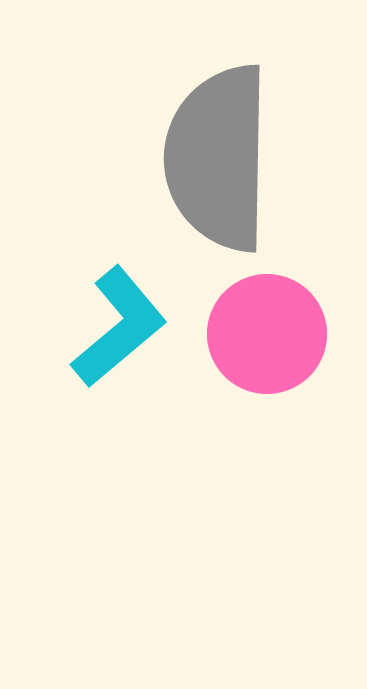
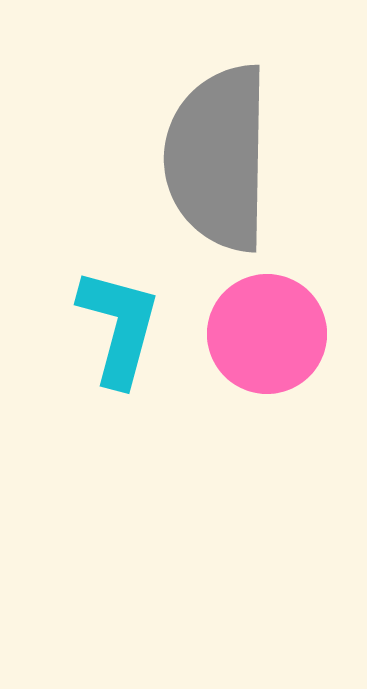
cyan L-shape: rotated 35 degrees counterclockwise
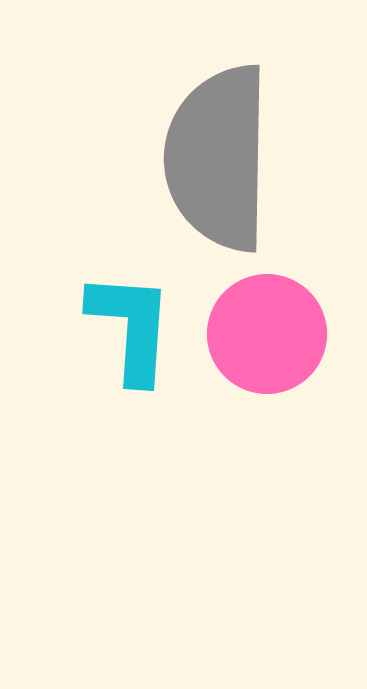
cyan L-shape: moved 12 px right; rotated 11 degrees counterclockwise
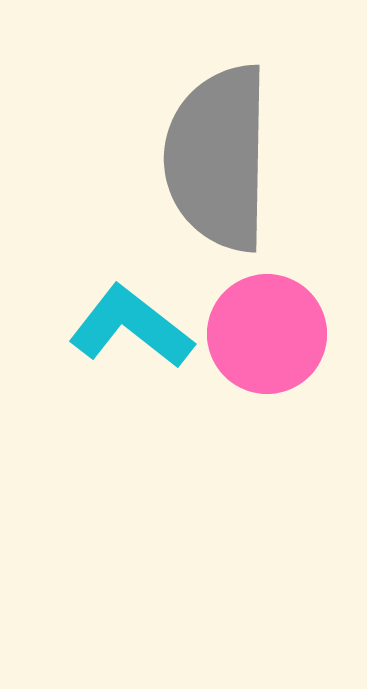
cyan L-shape: rotated 56 degrees counterclockwise
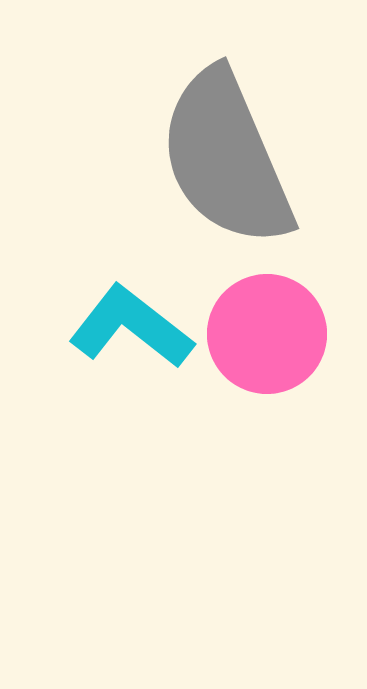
gray semicircle: moved 8 px right; rotated 24 degrees counterclockwise
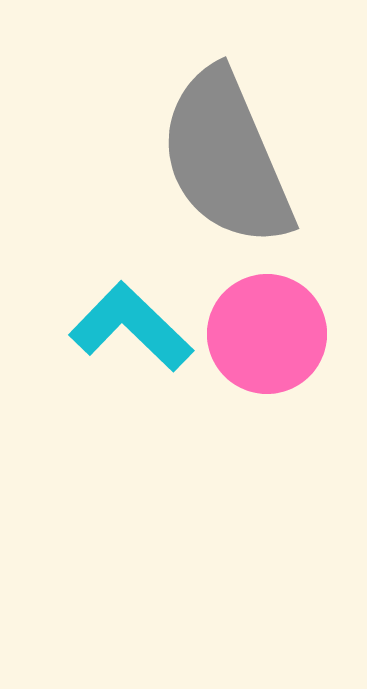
cyan L-shape: rotated 6 degrees clockwise
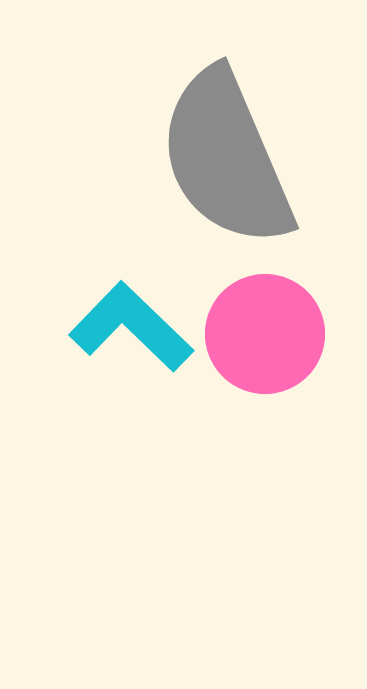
pink circle: moved 2 px left
